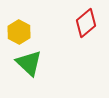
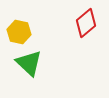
yellow hexagon: rotated 15 degrees counterclockwise
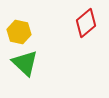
green triangle: moved 4 px left
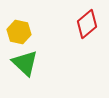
red diamond: moved 1 px right, 1 px down
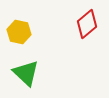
green triangle: moved 1 px right, 10 px down
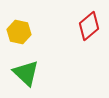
red diamond: moved 2 px right, 2 px down
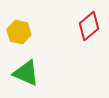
green triangle: rotated 20 degrees counterclockwise
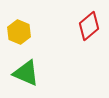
yellow hexagon: rotated 10 degrees clockwise
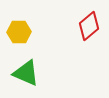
yellow hexagon: rotated 25 degrees counterclockwise
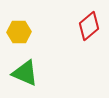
green triangle: moved 1 px left
